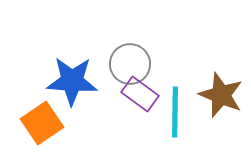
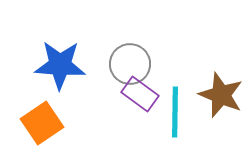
blue star: moved 12 px left, 16 px up
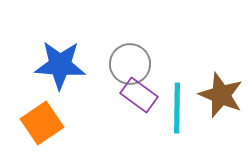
purple rectangle: moved 1 px left, 1 px down
cyan line: moved 2 px right, 4 px up
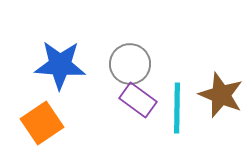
purple rectangle: moved 1 px left, 5 px down
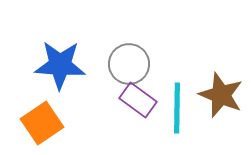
gray circle: moved 1 px left
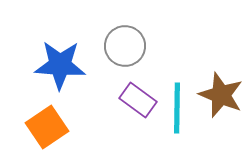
gray circle: moved 4 px left, 18 px up
orange square: moved 5 px right, 4 px down
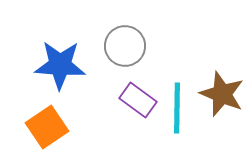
brown star: moved 1 px right, 1 px up
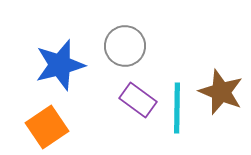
blue star: rotated 18 degrees counterclockwise
brown star: moved 1 px left, 2 px up
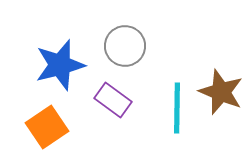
purple rectangle: moved 25 px left
